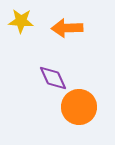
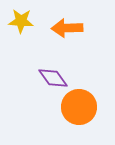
purple diamond: rotated 12 degrees counterclockwise
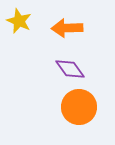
yellow star: moved 2 px left; rotated 20 degrees clockwise
purple diamond: moved 17 px right, 9 px up
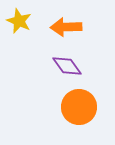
orange arrow: moved 1 px left, 1 px up
purple diamond: moved 3 px left, 3 px up
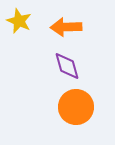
purple diamond: rotated 20 degrees clockwise
orange circle: moved 3 px left
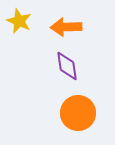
purple diamond: rotated 8 degrees clockwise
orange circle: moved 2 px right, 6 px down
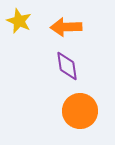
orange circle: moved 2 px right, 2 px up
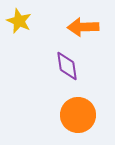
orange arrow: moved 17 px right
orange circle: moved 2 px left, 4 px down
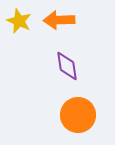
orange arrow: moved 24 px left, 7 px up
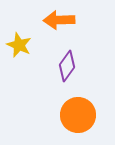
yellow star: moved 24 px down
purple diamond: rotated 44 degrees clockwise
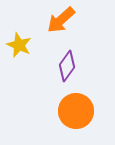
orange arrow: moved 2 px right; rotated 40 degrees counterclockwise
orange circle: moved 2 px left, 4 px up
